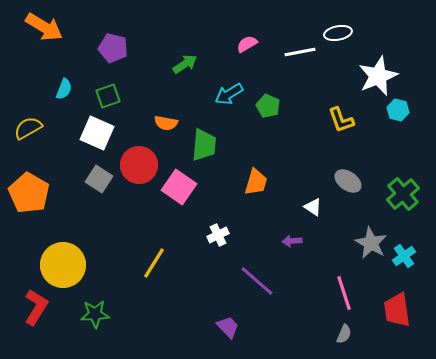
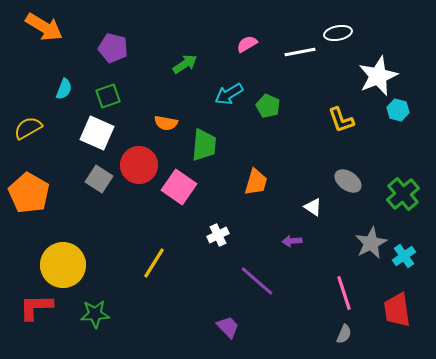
gray star: rotated 16 degrees clockwise
red L-shape: rotated 123 degrees counterclockwise
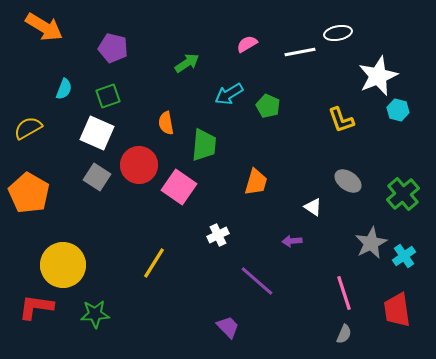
green arrow: moved 2 px right, 1 px up
orange semicircle: rotated 70 degrees clockwise
gray square: moved 2 px left, 2 px up
red L-shape: rotated 9 degrees clockwise
